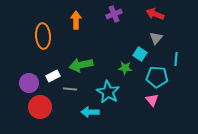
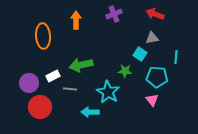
gray triangle: moved 4 px left; rotated 40 degrees clockwise
cyan line: moved 2 px up
green star: moved 3 px down
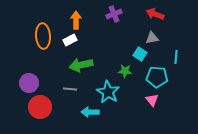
white rectangle: moved 17 px right, 36 px up
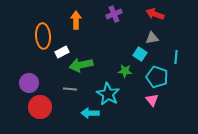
white rectangle: moved 8 px left, 12 px down
cyan pentagon: rotated 15 degrees clockwise
cyan star: moved 2 px down
cyan arrow: moved 1 px down
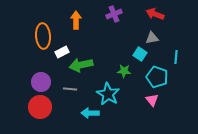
green star: moved 1 px left
purple circle: moved 12 px right, 1 px up
